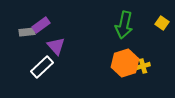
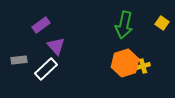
gray rectangle: moved 8 px left, 28 px down
white rectangle: moved 4 px right, 2 px down
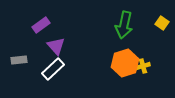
white rectangle: moved 7 px right
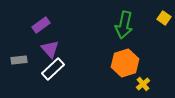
yellow square: moved 2 px right, 5 px up
purple triangle: moved 6 px left, 3 px down
yellow cross: moved 18 px down; rotated 24 degrees counterclockwise
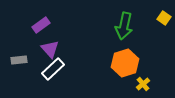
green arrow: moved 1 px down
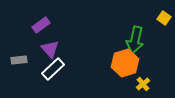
green arrow: moved 11 px right, 14 px down
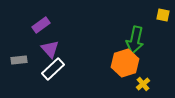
yellow square: moved 1 px left, 3 px up; rotated 24 degrees counterclockwise
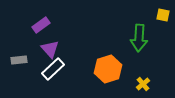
green arrow: moved 4 px right, 2 px up; rotated 8 degrees counterclockwise
orange hexagon: moved 17 px left, 6 px down
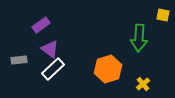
purple triangle: rotated 12 degrees counterclockwise
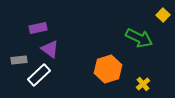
yellow square: rotated 32 degrees clockwise
purple rectangle: moved 3 px left, 3 px down; rotated 24 degrees clockwise
green arrow: rotated 68 degrees counterclockwise
white rectangle: moved 14 px left, 6 px down
